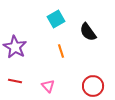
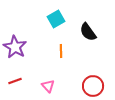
orange line: rotated 16 degrees clockwise
red line: rotated 32 degrees counterclockwise
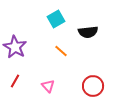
black semicircle: rotated 60 degrees counterclockwise
orange line: rotated 48 degrees counterclockwise
red line: rotated 40 degrees counterclockwise
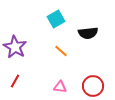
black semicircle: moved 1 px down
pink triangle: moved 12 px right, 1 px down; rotated 40 degrees counterclockwise
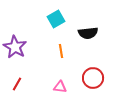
orange line: rotated 40 degrees clockwise
red line: moved 2 px right, 3 px down
red circle: moved 8 px up
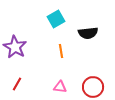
red circle: moved 9 px down
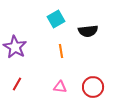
black semicircle: moved 2 px up
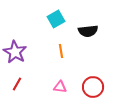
purple star: moved 5 px down
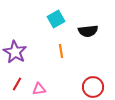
pink triangle: moved 21 px left, 2 px down; rotated 16 degrees counterclockwise
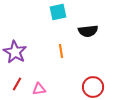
cyan square: moved 2 px right, 7 px up; rotated 18 degrees clockwise
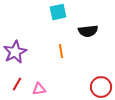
purple star: rotated 15 degrees clockwise
red circle: moved 8 px right
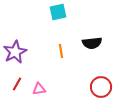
black semicircle: moved 4 px right, 12 px down
